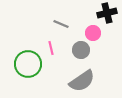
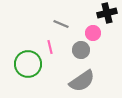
pink line: moved 1 px left, 1 px up
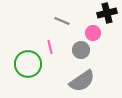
gray line: moved 1 px right, 3 px up
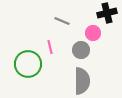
gray semicircle: rotated 56 degrees counterclockwise
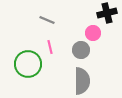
gray line: moved 15 px left, 1 px up
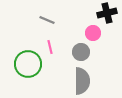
gray circle: moved 2 px down
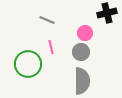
pink circle: moved 8 px left
pink line: moved 1 px right
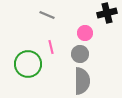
gray line: moved 5 px up
gray circle: moved 1 px left, 2 px down
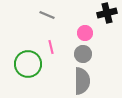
gray circle: moved 3 px right
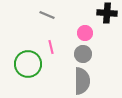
black cross: rotated 18 degrees clockwise
